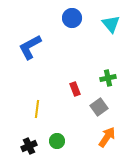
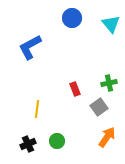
green cross: moved 1 px right, 5 px down
black cross: moved 1 px left, 2 px up
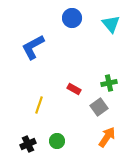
blue L-shape: moved 3 px right
red rectangle: moved 1 px left; rotated 40 degrees counterclockwise
yellow line: moved 2 px right, 4 px up; rotated 12 degrees clockwise
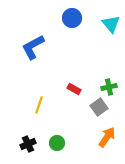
green cross: moved 4 px down
green circle: moved 2 px down
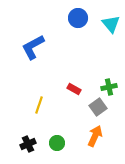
blue circle: moved 6 px right
gray square: moved 1 px left
orange arrow: moved 12 px left, 1 px up; rotated 10 degrees counterclockwise
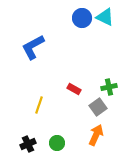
blue circle: moved 4 px right
cyan triangle: moved 6 px left, 7 px up; rotated 24 degrees counterclockwise
orange arrow: moved 1 px right, 1 px up
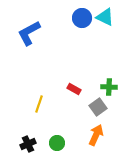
blue L-shape: moved 4 px left, 14 px up
green cross: rotated 14 degrees clockwise
yellow line: moved 1 px up
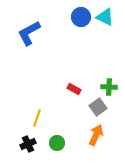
blue circle: moved 1 px left, 1 px up
yellow line: moved 2 px left, 14 px down
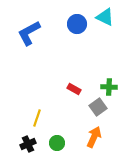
blue circle: moved 4 px left, 7 px down
orange arrow: moved 2 px left, 2 px down
